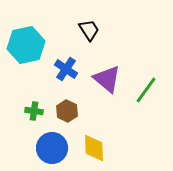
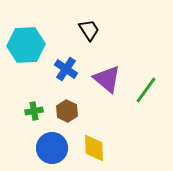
cyan hexagon: rotated 9 degrees clockwise
green cross: rotated 18 degrees counterclockwise
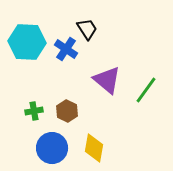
black trapezoid: moved 2 px left, 1 px up
cyan hexagon: moved 1 px right, 3 px up; rotated 6 degrees clockwise
blue cross: moved 20 px up
purple triangle: moved 1 px down
yellow diamond: rotated 12 degrees clockwise
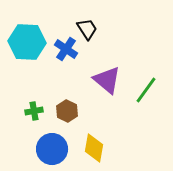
blue circle: moved 1 px down
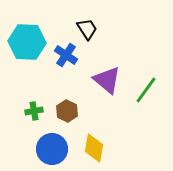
blue cross: moved 6 px down
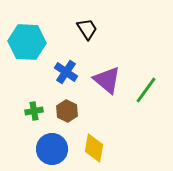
blue cross: moved 17 px down
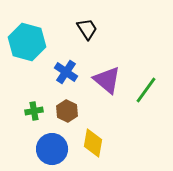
cyan hexagon: rotated 12 degrees clockwise
yellow diamond: moved 1 px left, 5 px up
